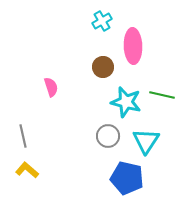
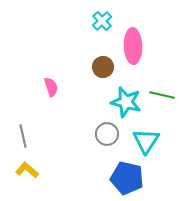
cyan cross: rotated 12 degrees counterclockwise
gray circle: moved 1 px left, 2 px up
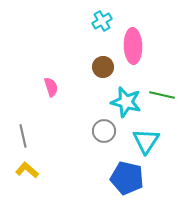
cyan cross: rotated 12 degrees clockwise
gray circle: moved 3 px left, 3 px up
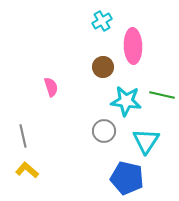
cyan star: moved 1 px up; rotated 8 degrees counterclockwise
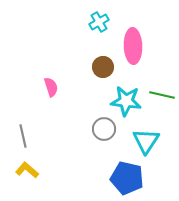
cyan cross: moved 3 px left, 1 px down
gray circle: moved 2 px up
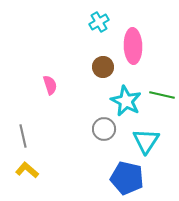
pink semicircle: moved 1 px left, 2 px up
cyan star: rotated 20 degrees clockwise
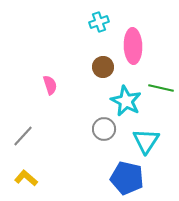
cyan cross: rotated 12 degrees clockwise
green line: moved 1 px left, 7 px up
gray line: rotated 55 degrees clockwise
yellow L-shape: moved 1 px left, 8 px down
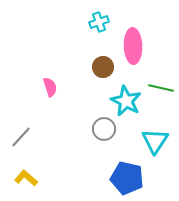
pink semicircle: moved 2 px down
gray line: moved 2 px left, 1 px down
cyan triangle: moved 9 px right
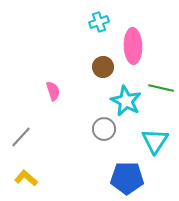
pink semicircle: moved 3 px right, 4 px down
blue pentagon: rotated 12 degrees counterclockwise
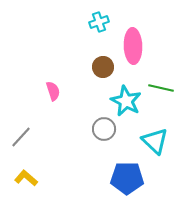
cyan triangle: rotated 20 degrees counterclockwise
